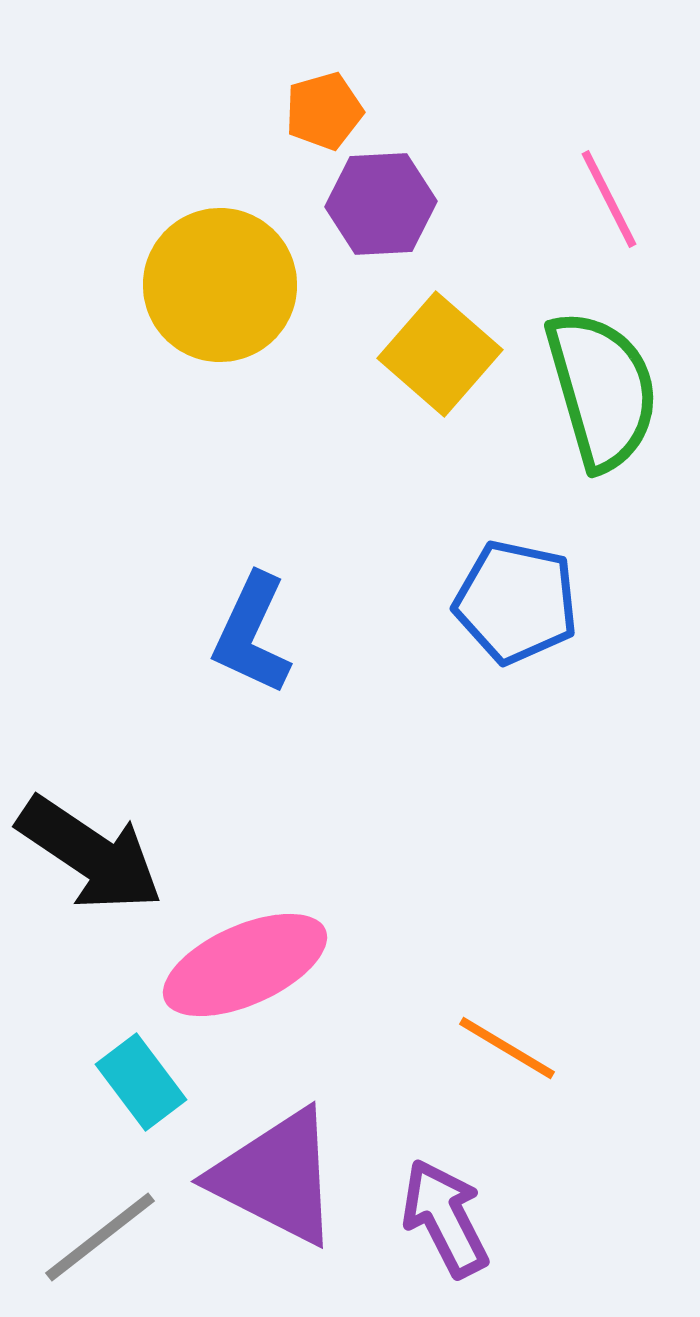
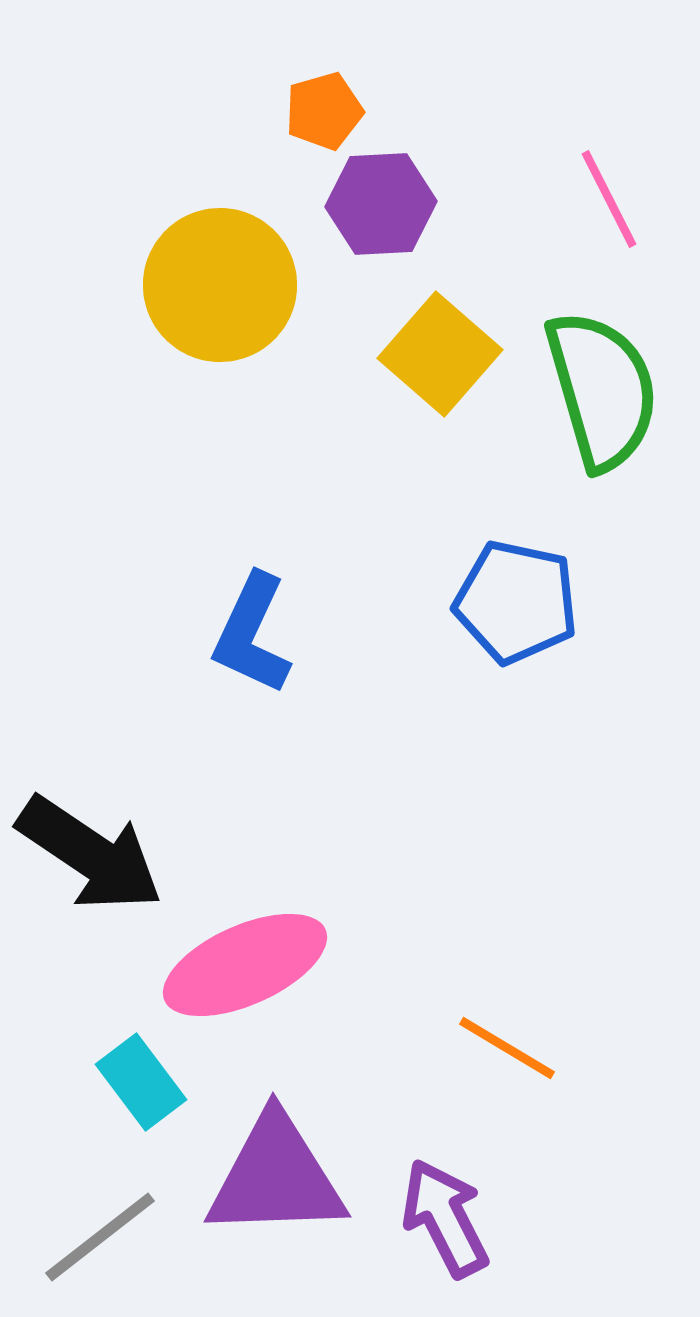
purple triangle: rotated 29 degrees counterclockwise
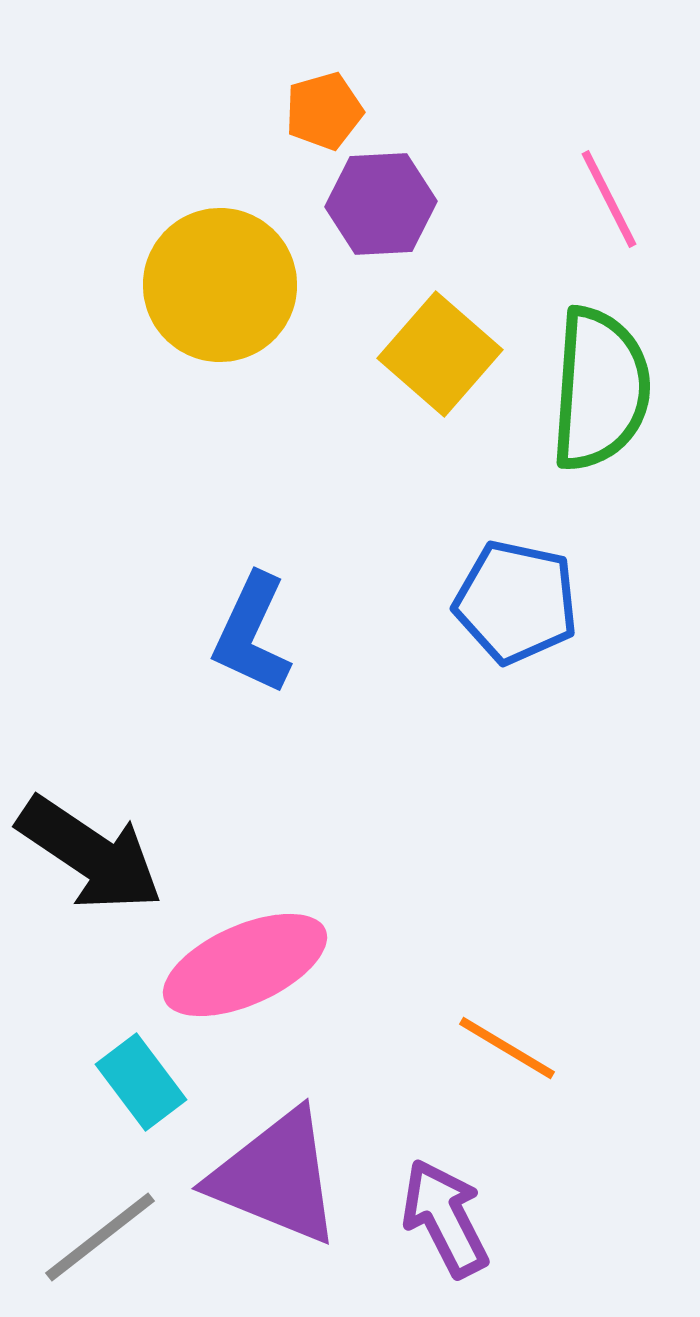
green semicircle: moved 2 px left, 1 px up; rotated 20 degrees clockwise
purple triangle: rotated 24 degrees clockwise
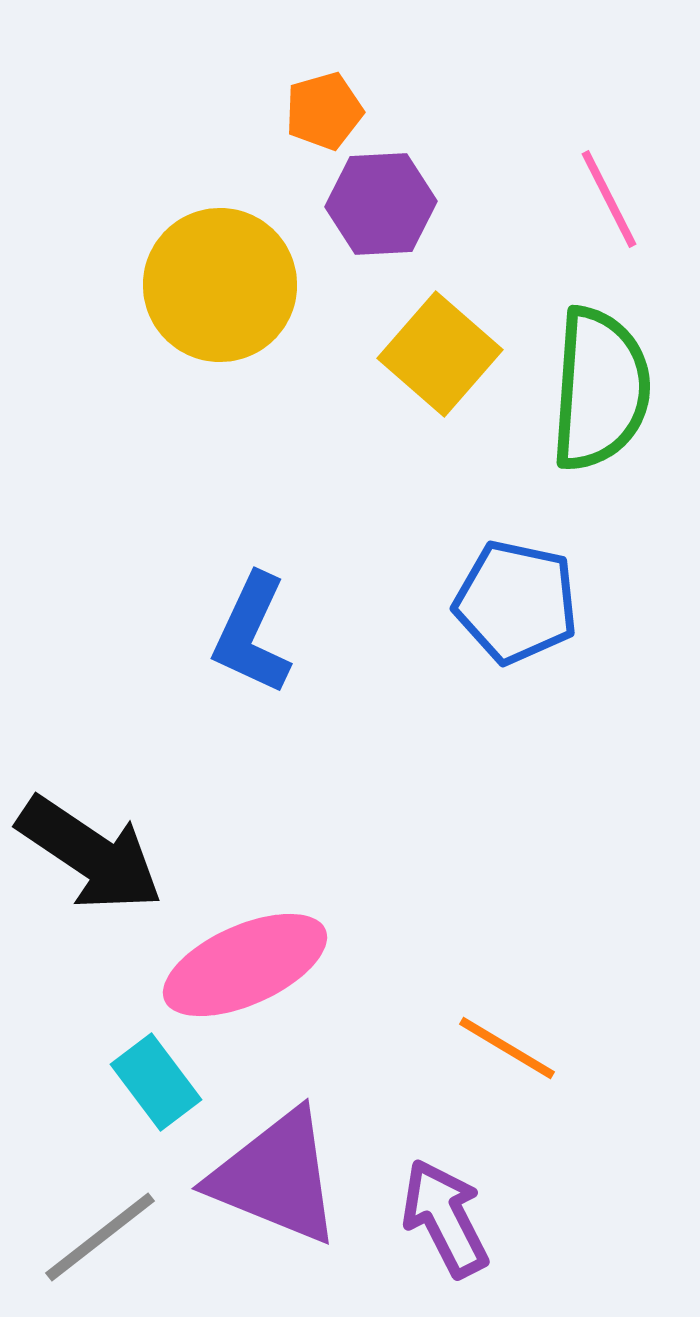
cyan rectangle: moved 15 px right
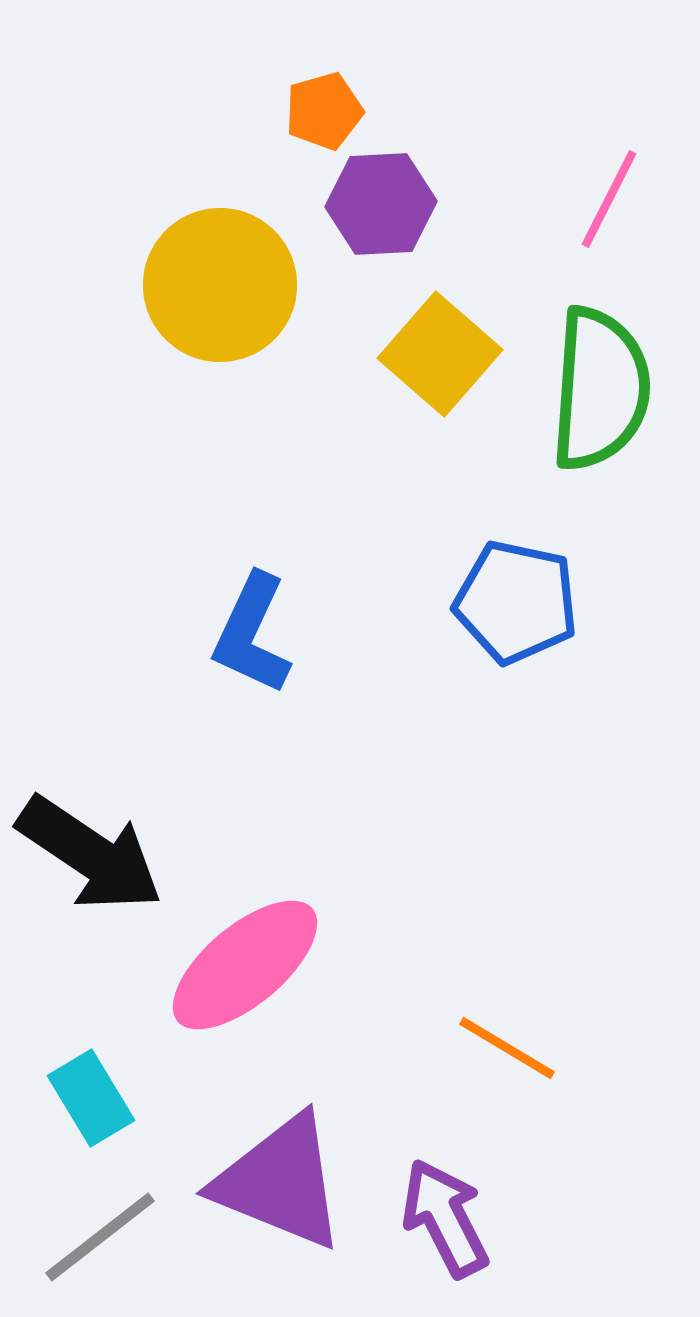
pink line: rotated 54 degrees clockwise
pink ellipse: rotated 16 degrees counterclockwise
cyan rectangle: moved 65 px left, 16 px down; rotated 6 degrees clockwise
purple triangle: moved 4 px right, 5 px down
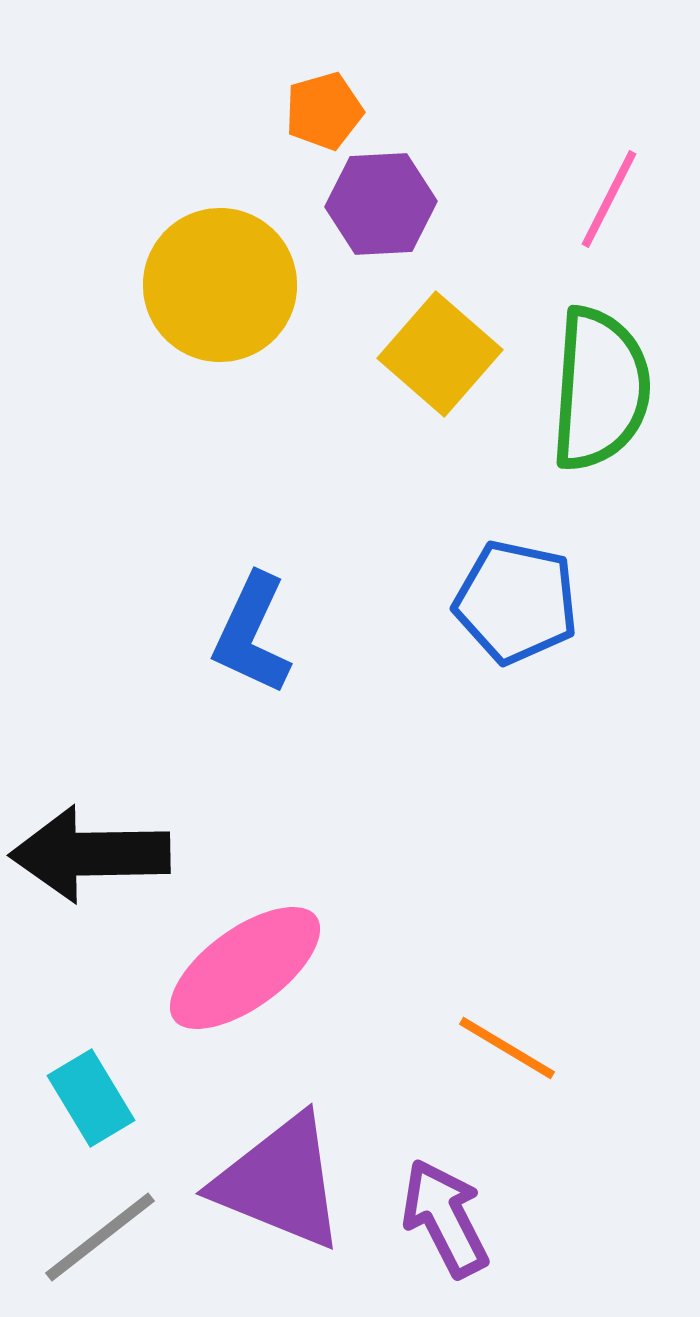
black arrow: rotated 145 degrees clockwise
pink ellipse: moved 3 px down; rotated 4 degrees clockwise
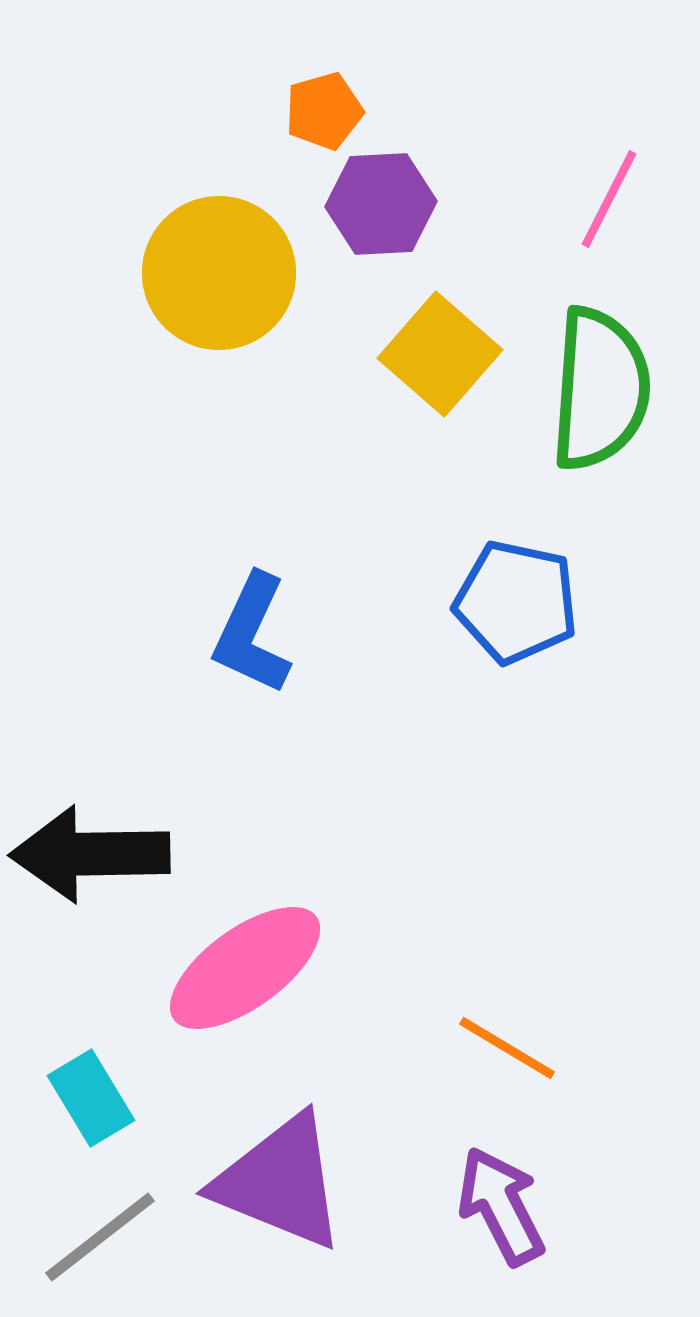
yellow circle: moved 1 px left, 12 px up
purple arrow: moved 56 px right, 12 px up
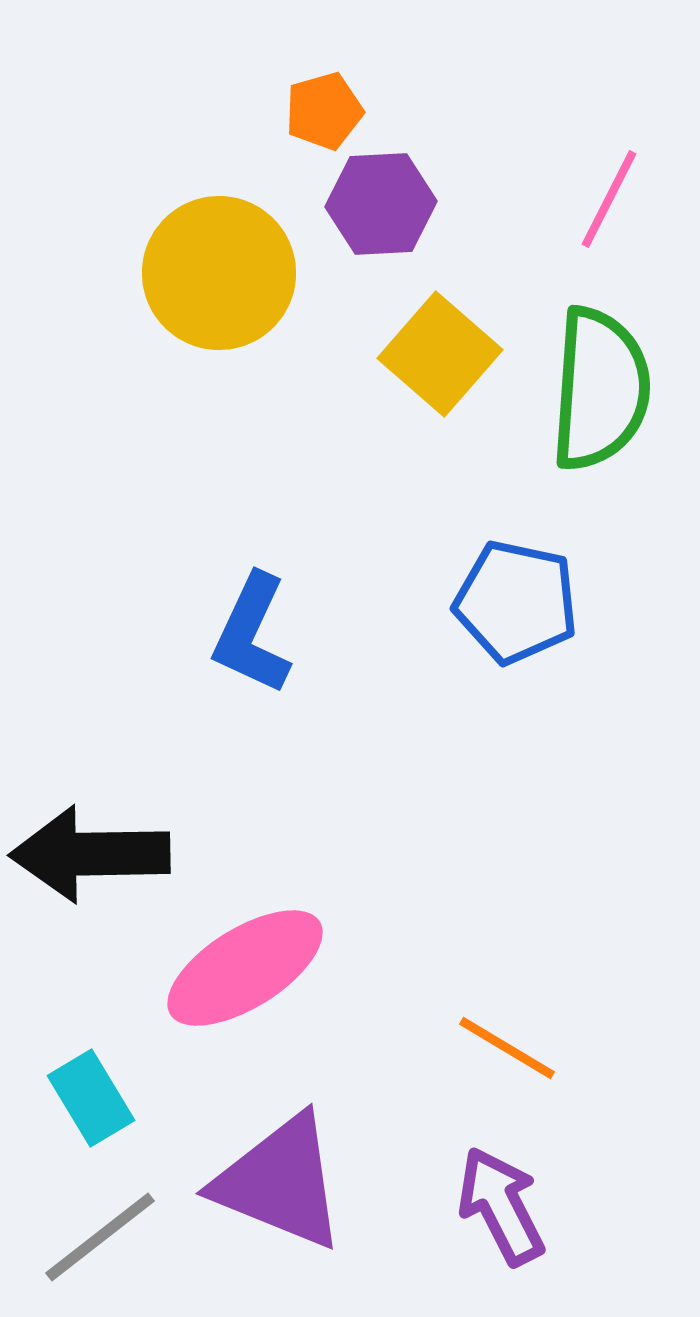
pink ellipse: rotated 4 degrees clockwise
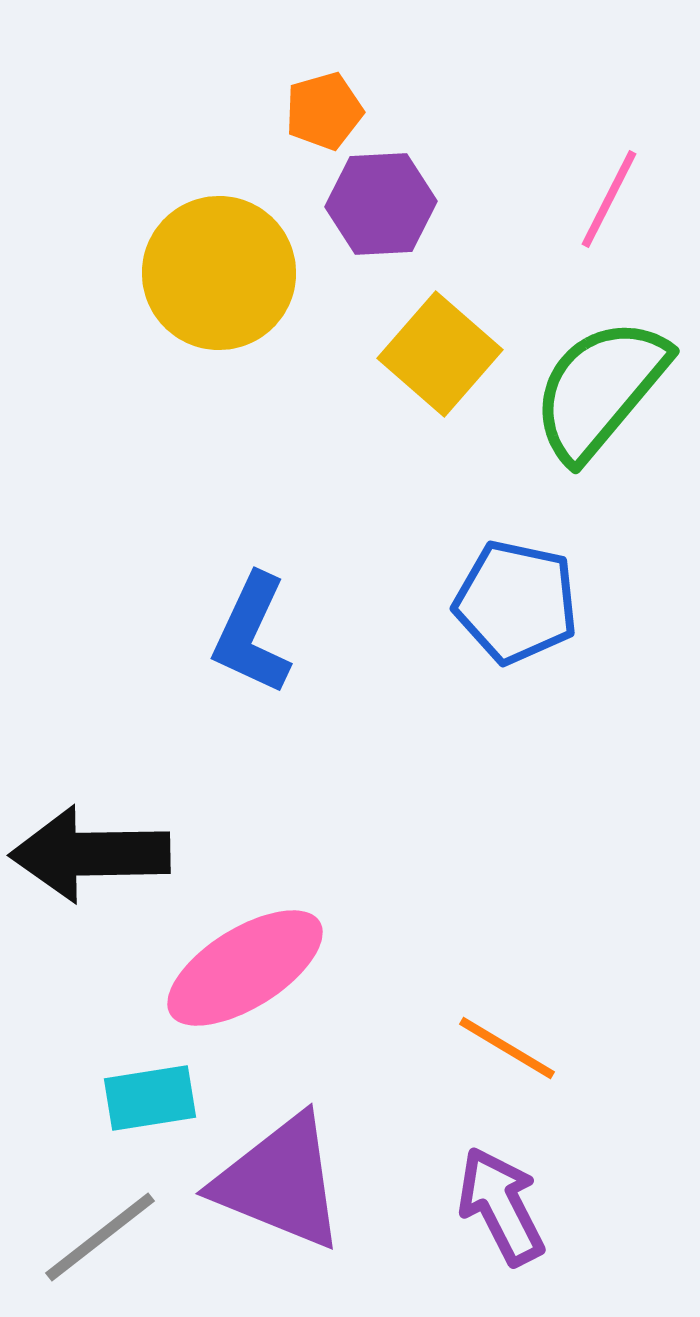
green semicircle: rotated 144 degrees counterclockwise
cyan rectangle: moved 59 px right; rotated 68 degrees counterclockwise
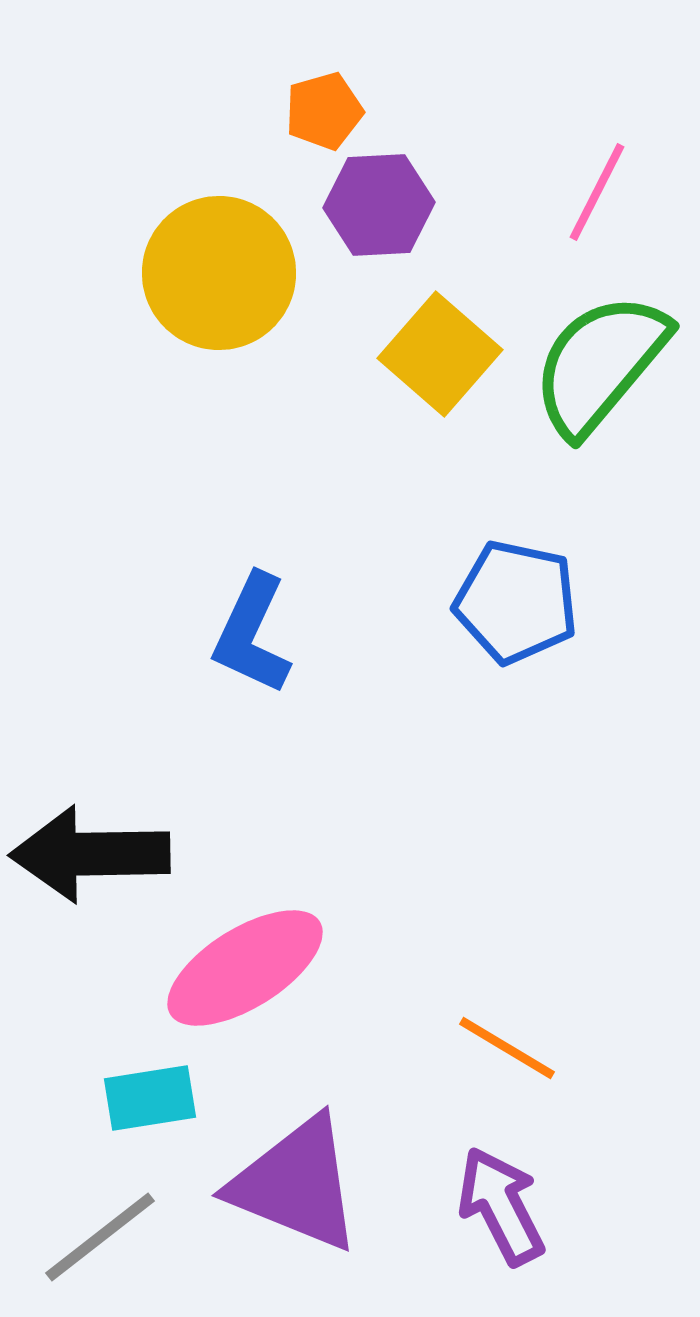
pink line: moved 12 px left, 7 px up
purple hexagon: moved 2 px left, 1 px down
green semicircle: moved 25 px up
purple triangle: moved 16 px right, 2 px down
